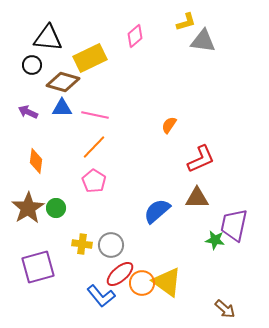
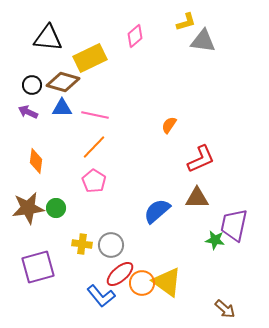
black circle: moved 20 px down
brown star: rotated 24 degrees clockwise
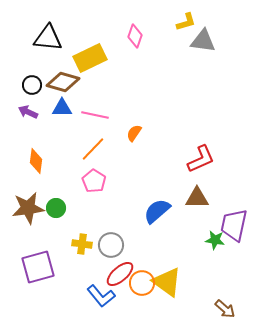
pink diamond: rotated 30 degrees counterclockwise
orange semicircle: moved 35 px left, 8 px down
orange line: moved 1 px left, 2 px down
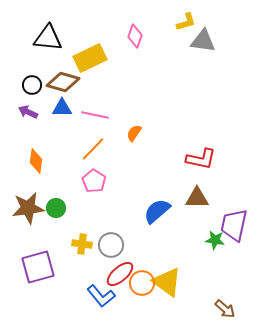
red L-shape: rotated 36 degrees clockwise
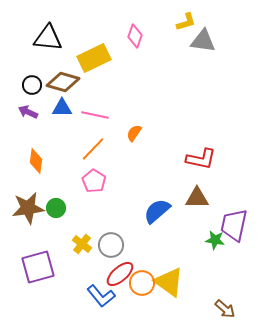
yellow rectangle: moved 4 px right
yellow cross: rotated 30 degrees clockwise
yellow triangle: moved 2 px right
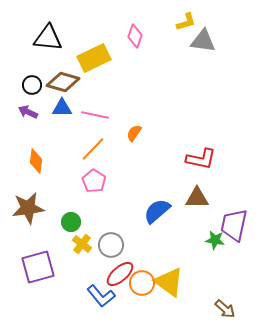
green circle: moved 15 px right, 14 px down
